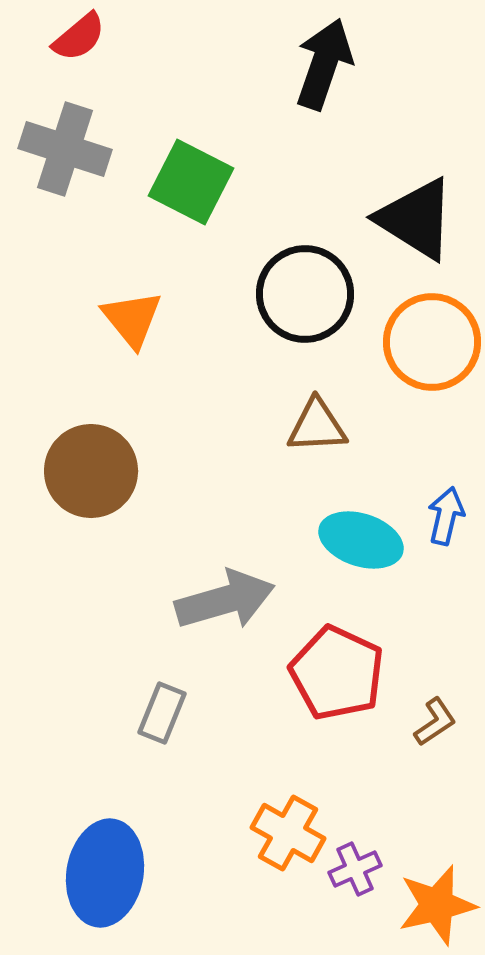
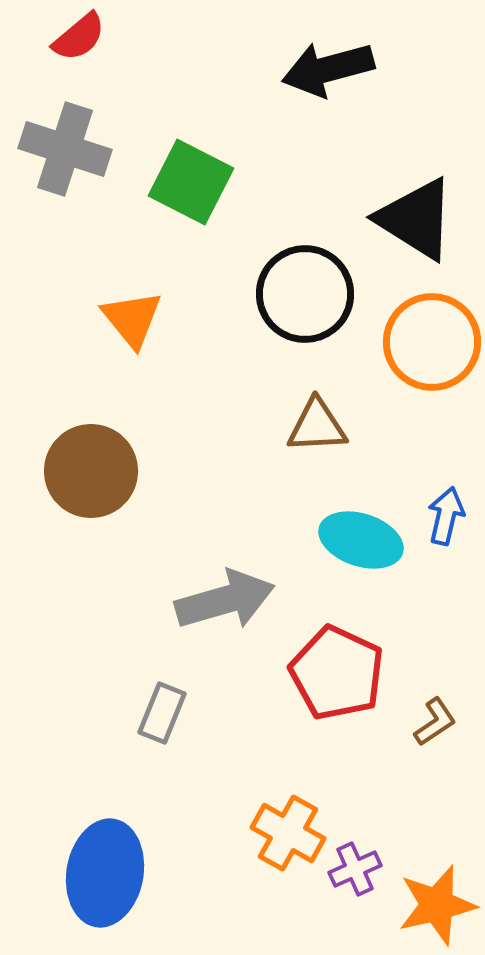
black arrow: moved 4 px right, 5 px down; rotated 124 degrees counterclockwise
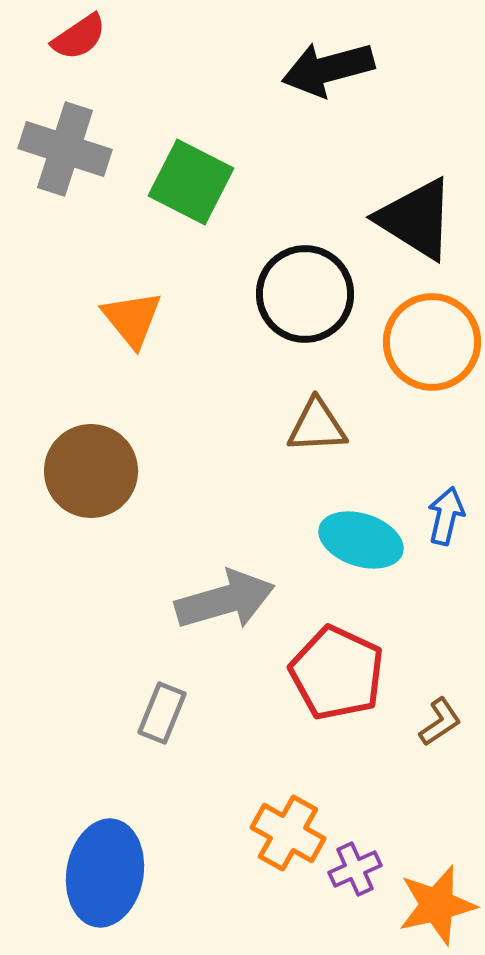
red semicircle: rotated 6 degrees clockwise
brown L-shape: moved 5 px right
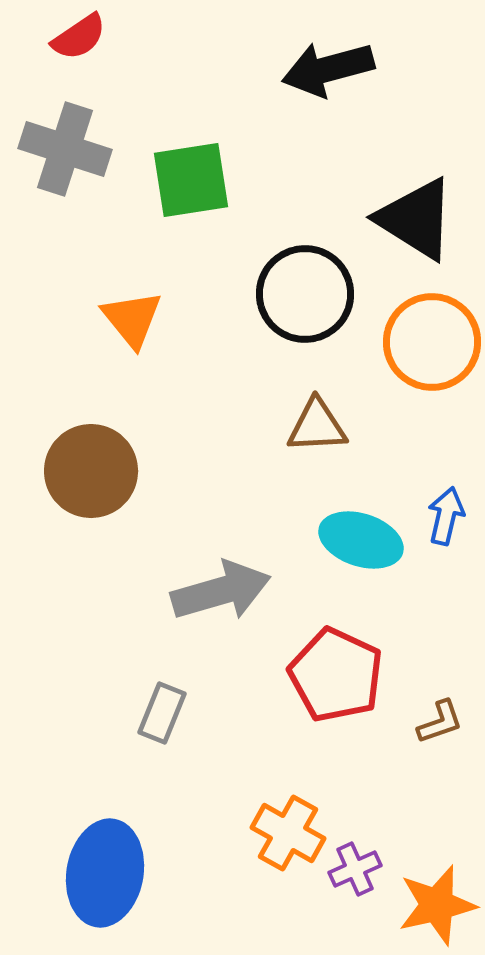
green square: moved 2 px up; rotated 36 degrees counterclockwise
gray arrow: moved 4 px left, 9 px up
red pentagon: moved 1 px left, 2 px down
brown L-shape: rotated 15 degrees clockwise
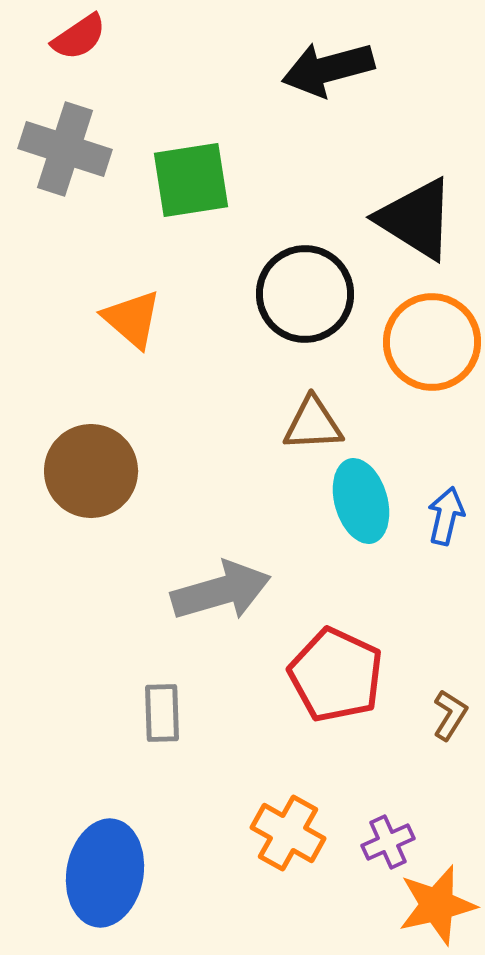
orange triangle: rotated 10 degrees counterclockwise
brown triangle: moved 4 px left, 2 px up
cyan ellipse: moved 39 px up; rotated 56 degrees clockwise
gray rectangle: rotated 24 degrees counterclockwise
brown L-shape: moved 10 px right, 7 px up; rotated 39 degrees counterclockwise
purple cross: moved 33 px right, 27 px up
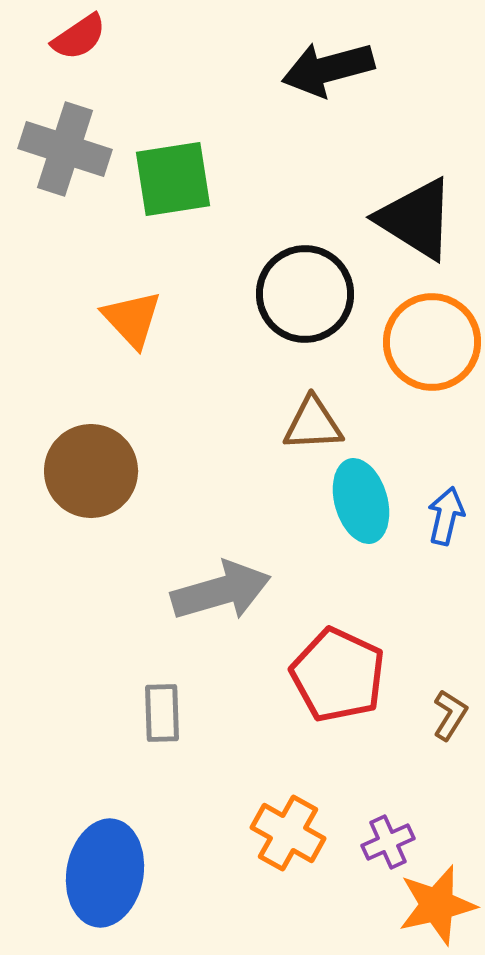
green square: moved 18 px left, 1 px up
orange triangle: rotated 6 degrees clockwise
red pentagon: moved 2 px right
